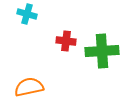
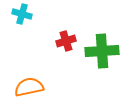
cyan cross: moved 5 px left
red cross: rotated 24 degrees counterclockwise
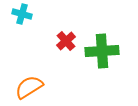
red cross: rotated 24 degrees counterclockwise
orange semicircle: rotated 20 degrees counterclockwise
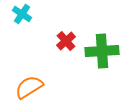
cyan cross: rotated 18 degrees clockwise
